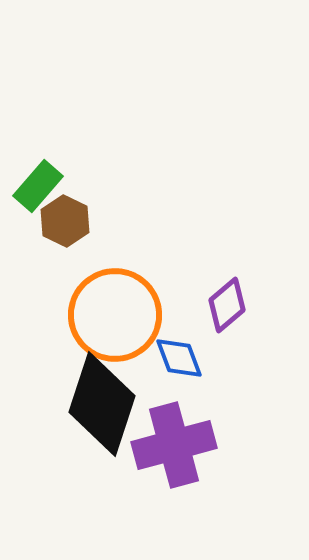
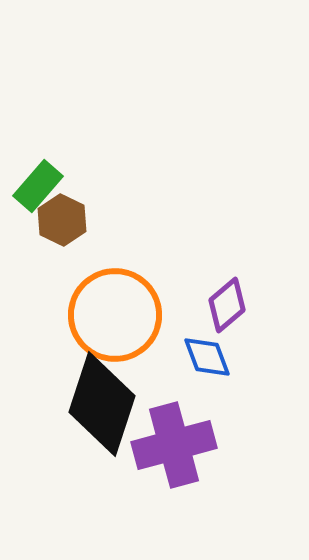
brown hexagon: moved 3 px left, 1 px up
blue diamond: moved 28 px right, 1 px up
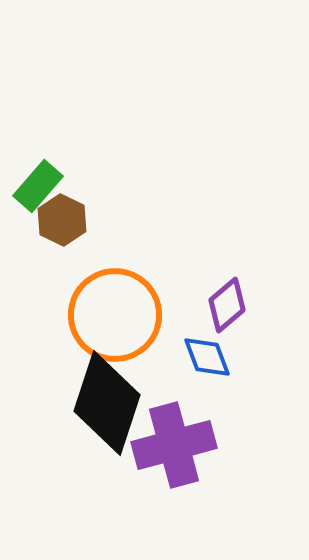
black diamond: moved 5 px right, 1 px up
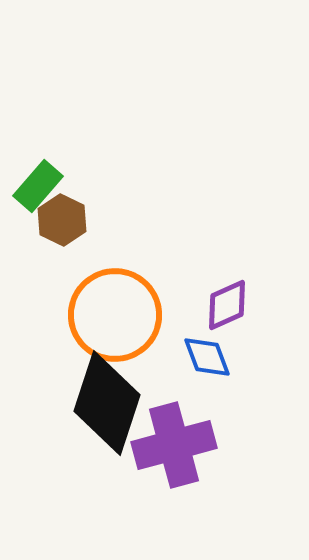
purple diamond: rotated 16 degrees clockwise
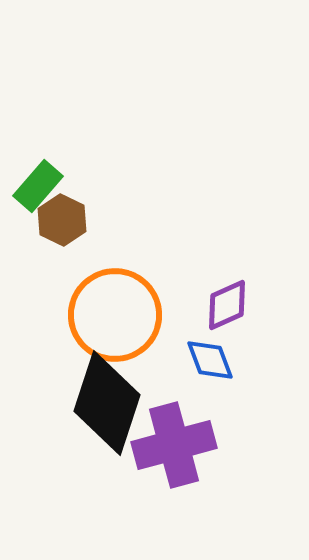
blue diamond: moved 3 px right, 3 px down
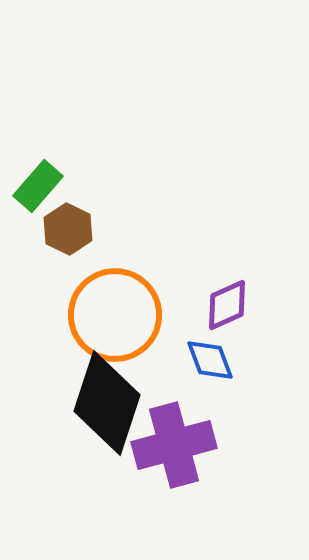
brown hexagon: moved 6 px right, 9 px down
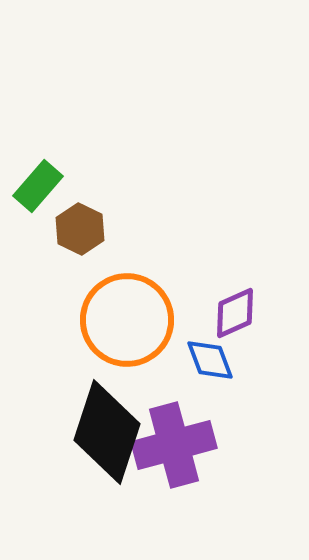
brown hexagon: moved 12 px right
purple diamond: moved 8 px right, 8 px down
orange circle: moved 12 px right, 5 px down
black diamond: moved 29 px down
